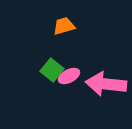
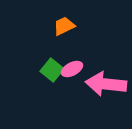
orange trapezoid: rotated 10 degrees counterclockwise
pink ellipse: moved 3 px right, 7 px up
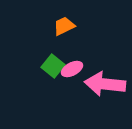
green square: moved 1 px right, 4 px up
pink arrow: moved 1 px left
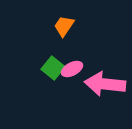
orange trapezoid: rotated 30 degrees counterclockwise
green square: moved 2 px down
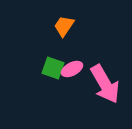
green square: rotated 20 degrees counterclockwise
pink arrow: rotated 126 degrees counterclockwise
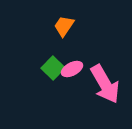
green square: rotated 25 degrees clockwise
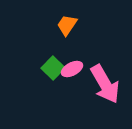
orange trapezoid: moved 3 px right, 1 px up
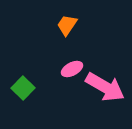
green square: moved 30 px left, 20 px down
pink arrow: moved 3 px down; rotated 30 degrees counterclockwise
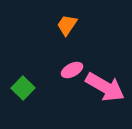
pink ellipse: moved 1 px down
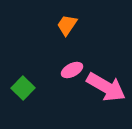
pink arrow: moved 1 px right
